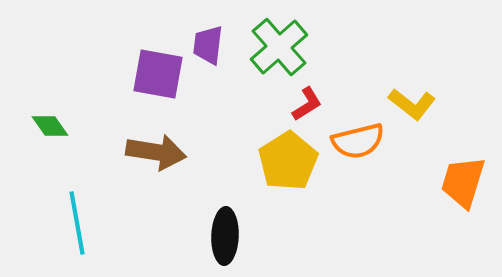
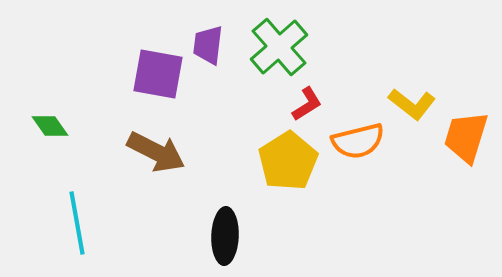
brown arrow: rotated 18 degrees clockwise
orange trapezoid: moved 3 px right, 45 px up
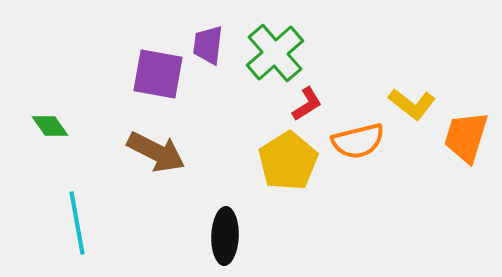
green cross: moved 4 px left, 6 px down
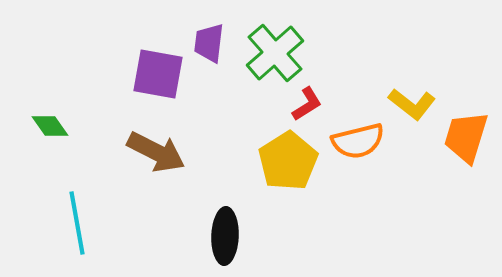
purple trapezoid: moved 1 px right, 2 px up
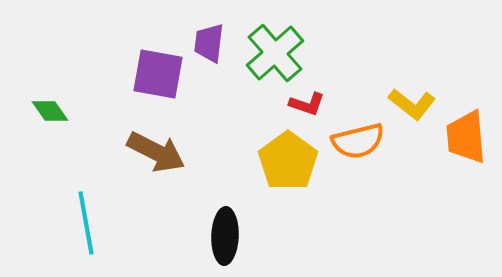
red L-shape: rotated 51 degrees clockwise
green diamond: moved 15 px up
orange trapezoid: rotated 22 degrees counterclockwise
yellow pentagon: rotated 4 degrees counterclockwise
cyan line: moved 9 px right
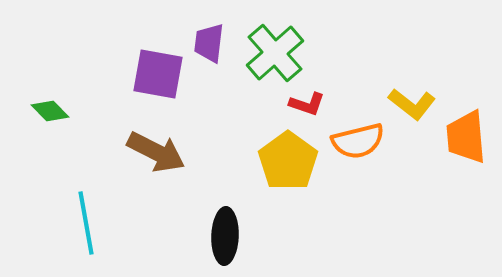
green diamond: rotated 9 degrees counterclockwise
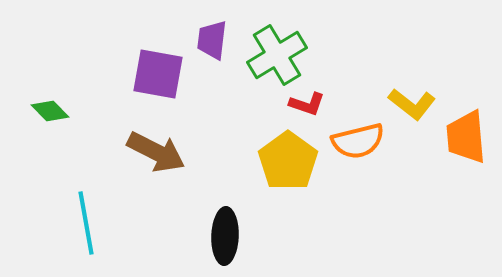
purple trapezoid: moved 3 px right, 3 px up
green cross: moved 2 px right, 2 px down; rotated 10 degrees clockwise
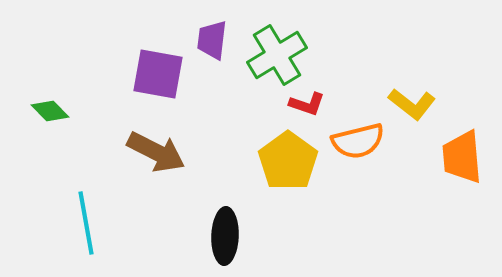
orange trapezoid: moved 4 px left, 20 px down
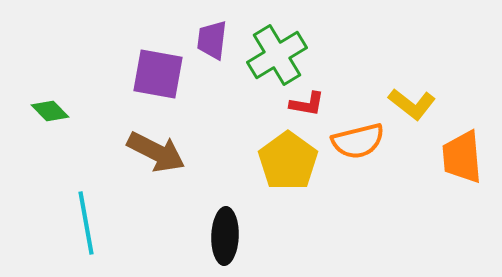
red L-shape: rotated 9 degrees counterclockwise
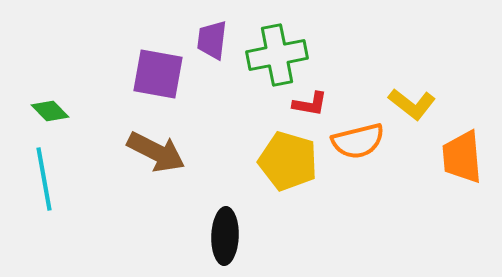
green cross: rotated 20 degrees clockwise
red L-shape: moved 3 px right
yellow pentagon: rotated 20 degrees counterclockwise
cyan line: moved 42 px left, 44 px up
